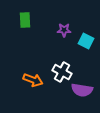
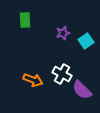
purple star: moved 1 px left, 3 px down; rotated 16 degrees counterclockwise
cyan square: rotated 28 degrees clockwise
white cross: moved 2 px down
purple semicircle: rotated 35 degrees clockwise
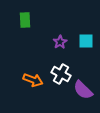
purple star: moved 3 px left, 9 px down; rotated 16 degrees counterclockwise
cyan square: rotated 35 degrees clockwise
white cross: moved 1 px left
purple semicircle: moved 1 px right
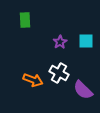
white cross: moved 2 px left, 1 px up
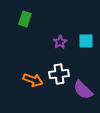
green rectangle: moved 1 px up; rotated 21 degrees clockwise
white cross: moved 1 px down; rotated 36 degrees counterclockwise
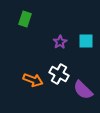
white cross: rotated 36 degrees clockwise
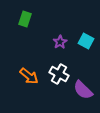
cyan square: rotated 28 degrees clockwise
orange arrow: moved 4 px left, 4 px up; rotated 18 degrees clockwise
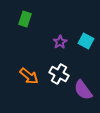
purple semicircle: rotated 10 degrees clockwise
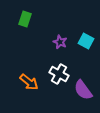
purple star: rotated 16 degrees counterclockwise
orange arrow: moved 6 px down
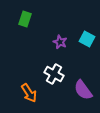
cyan square: moved 1 px right, 2 px up
white cross: moved 5 px left
orange arrow: moved 11 px down; rotated 18 degrees clockwise
